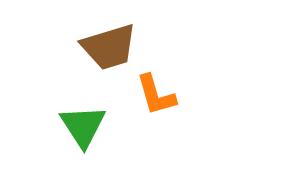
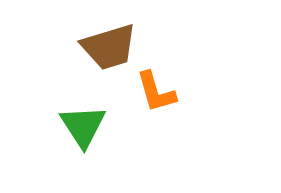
orange L-shape: moved 3 px up
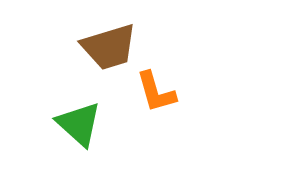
green triangle: moved 4 px left, 2 px up; rotated 15 degrees counterclockwise
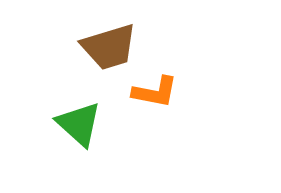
orange L-shape: moved 1 px left; rotated 63 degrees counterclockwise
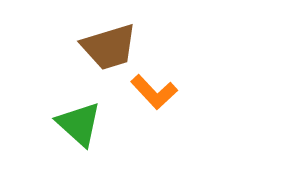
orange L-shape: moved 1 px left; rotated 36 degrees clockwise
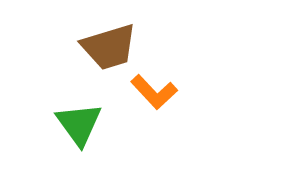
green triangle: rotated 12 degrees clockwise
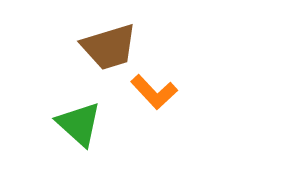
green triangle: rotated 12 degrees counterclockwise
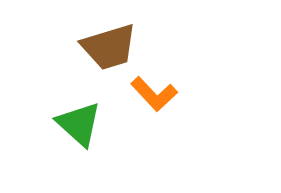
orange L-shape: moved 2 px down
